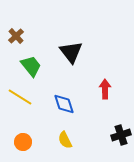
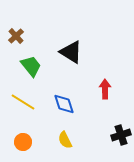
black triangle: rotated 20 degrees counterclockwise
yellow line: moved 3 px right, 5 px down
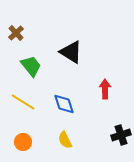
brown cross: moved 3 px up
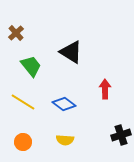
blue diamond: rotated 35 degrees counterclockwise
yellow semicircle: rotated 60 degrees counterclockwise
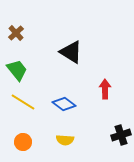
green trapezoid: moved 14 px left, 4 px down
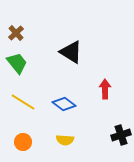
green trapezoid: moved 7 px up
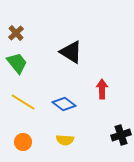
red arrow: moved 3 px left
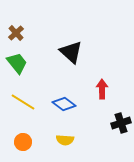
black triangle: rotated 10 degrees clockwise
black cross: moved 12 px up
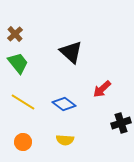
brown cross: moved 1 px left, 1 px down
green trapezoid: moved 1 px right
red arrow: rotated 132 degrees counterclockwise
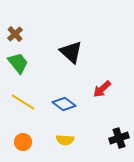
black cross: moved 2 px left, 15 px down
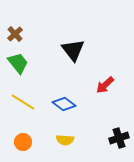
black triangle: moved 2 px right, 2 px up; rotated 10 degrees clockwise
red arrow: moved 3 px right, 4 px up
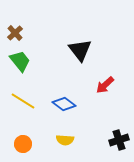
brown cross: moved 1 px up
black triangle: moved 7 px right
green trapezoid: moved 2 px right, 2 px up
yellow line: moved 1 px up
black cross: moved 2 px down
orange circle: moved 2 px down
